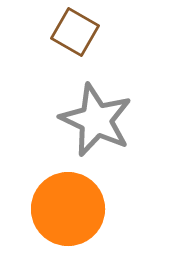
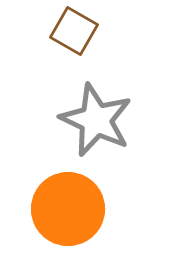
brown square: moved 1 px left, 1 px up
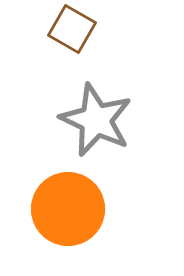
brown square: moved 2 px left, 2 px up
